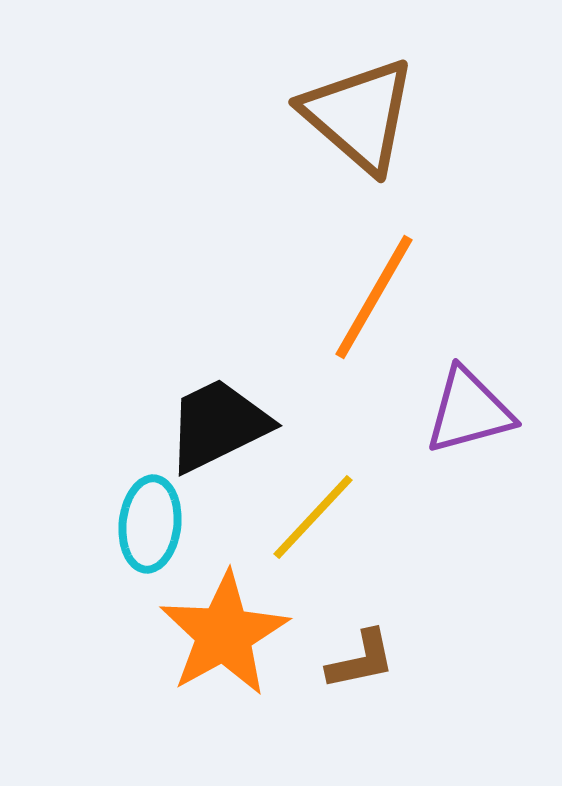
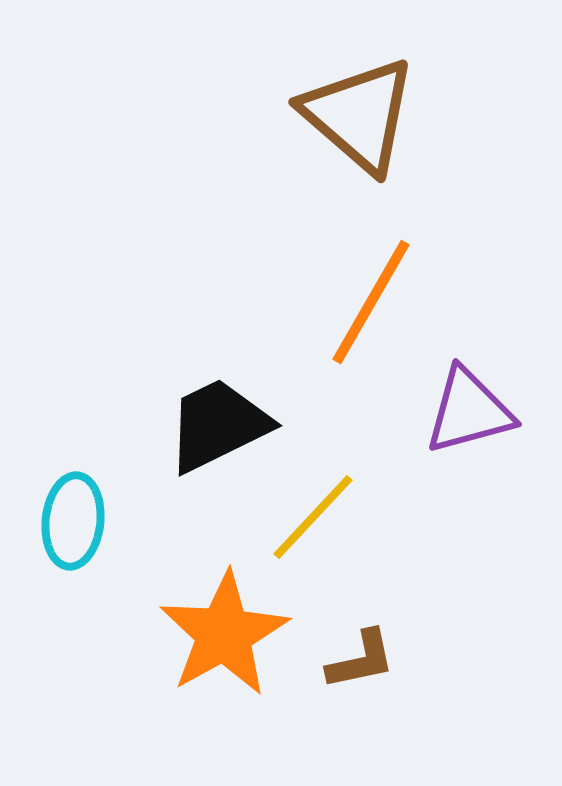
orange line: moved 3 px left, 5 px down
cyan ellipse: moved 77 px left, 3 px up
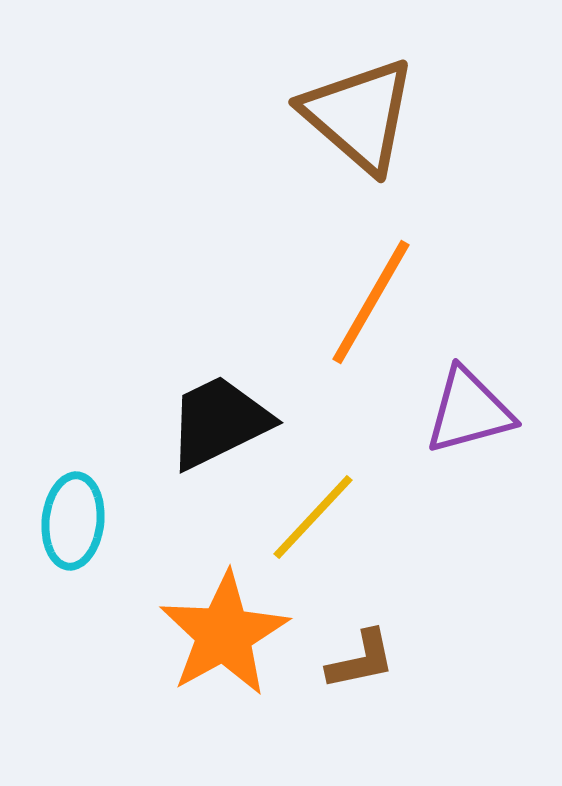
black trapezoid: moved 1 px right, 3 px up
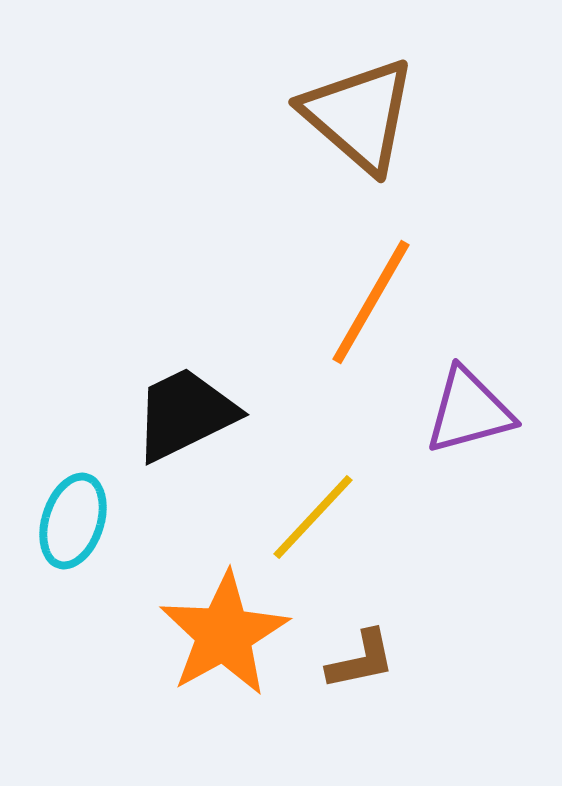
black trapezoid: moved 34 px left, 8 px up
cyan ellipse: rotated 12 degrees clockwise
